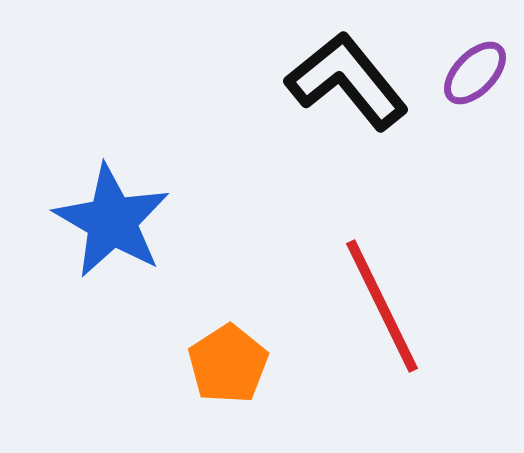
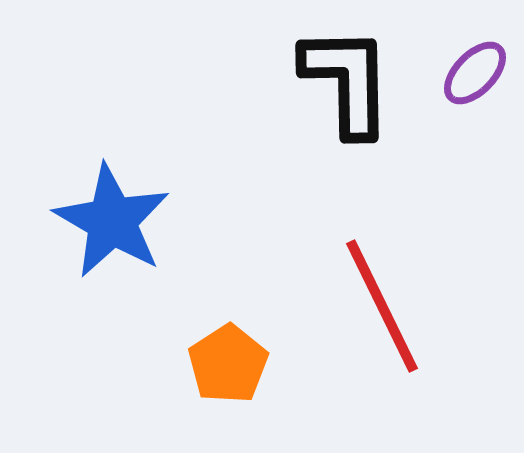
black L-shape: rotated 38 degrees clockwise
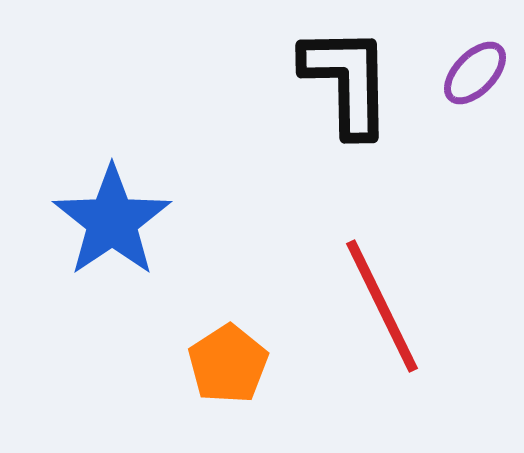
blue star: rotated 8 degrees clockwise
